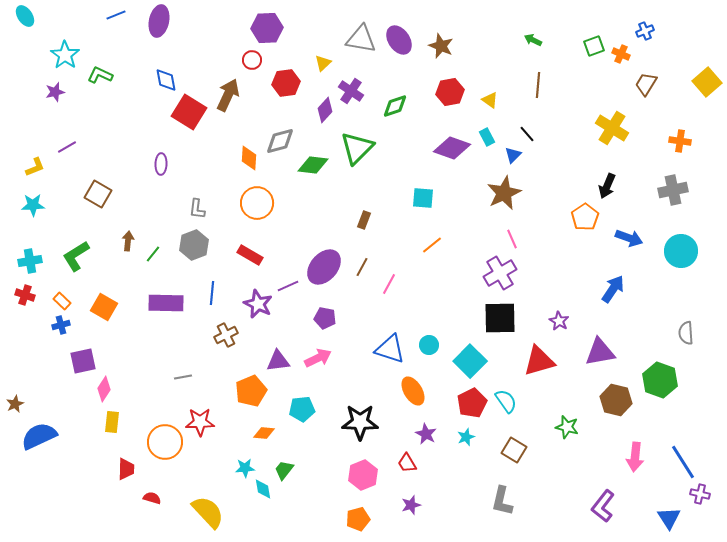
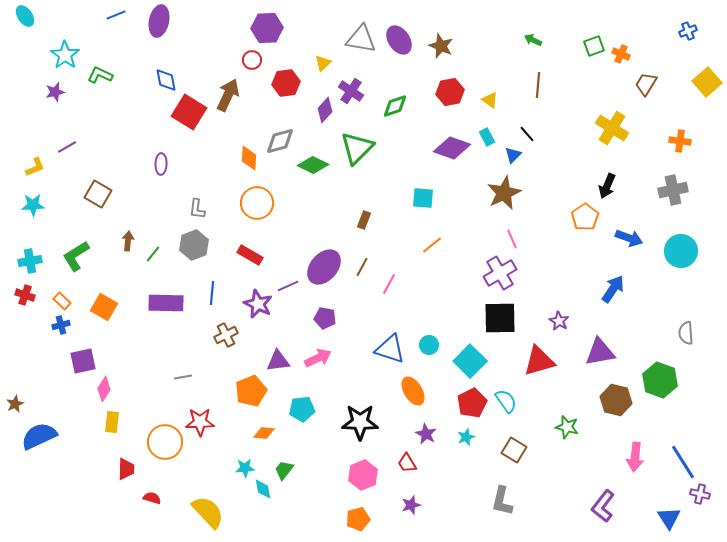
blue cross at (645, 31): moved 43 px right
green diamond at (313, 165): rotated 20 degrees clockwise
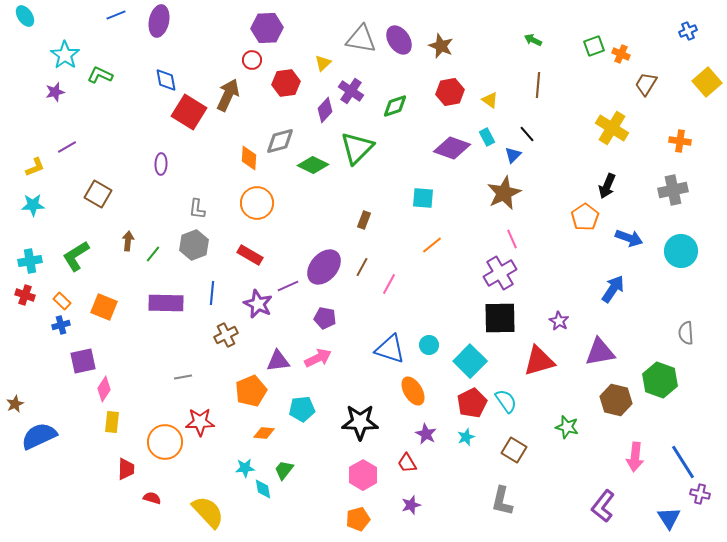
orange square at (104, 307): rotated 8 degrees counterclockwise
pink hexagon at (363, 475): rotated 8 degrees counterclockwise
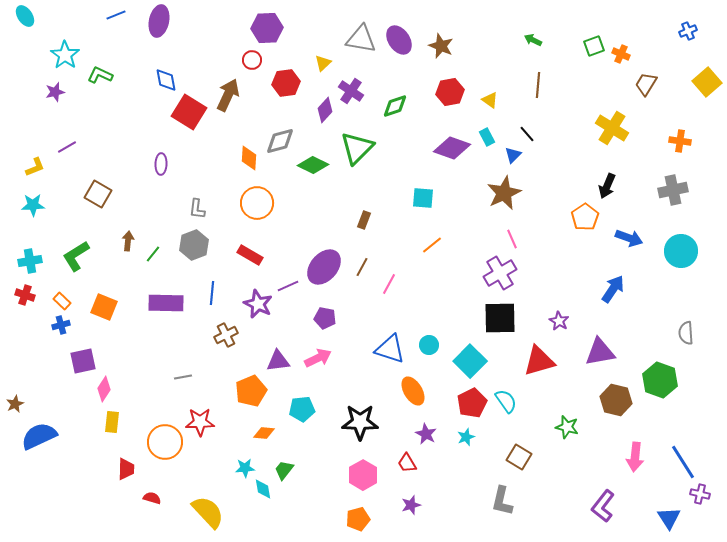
brown square at (514, 450): moved 5 px right, 7 px down
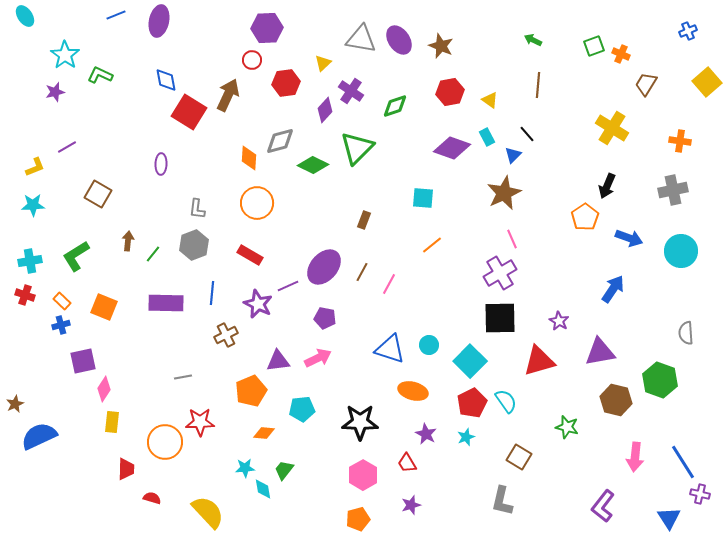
brown line at (362, 267): moved 5 px down
orange ellipse at (413, 391): rotated 44 degrees counterclockwise
